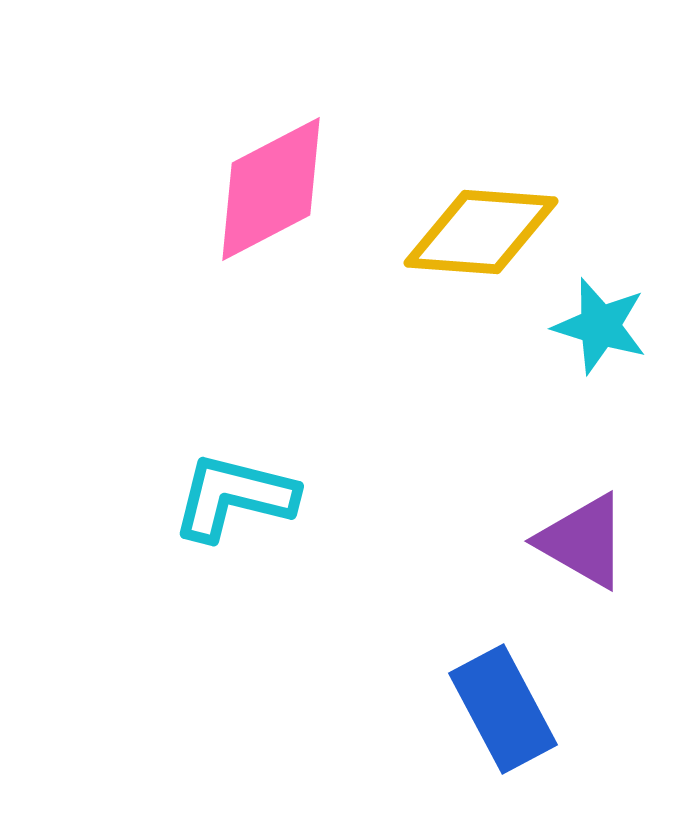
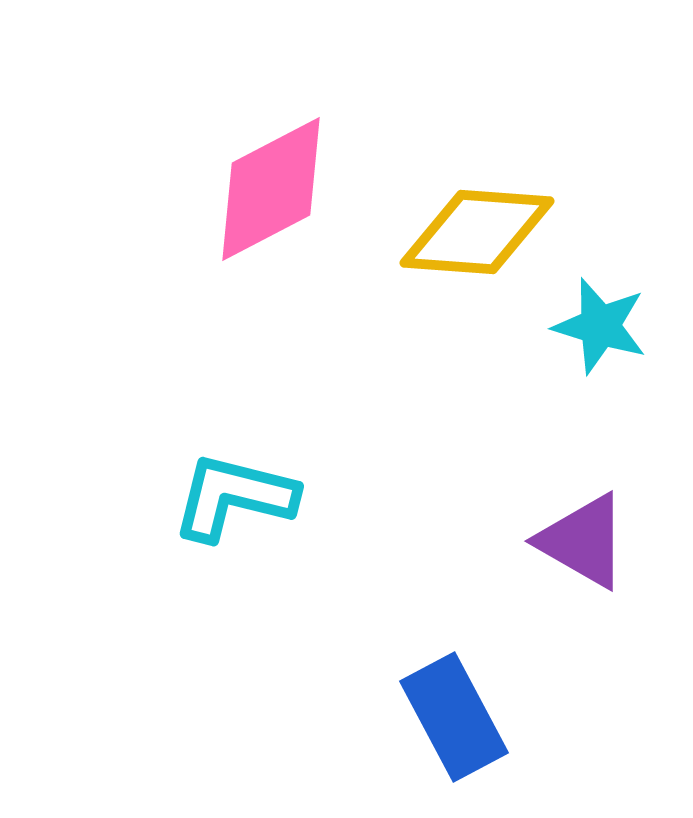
yellow diamond: moved 4 px left
blue rectangle: moved 49 px left, 8 px down
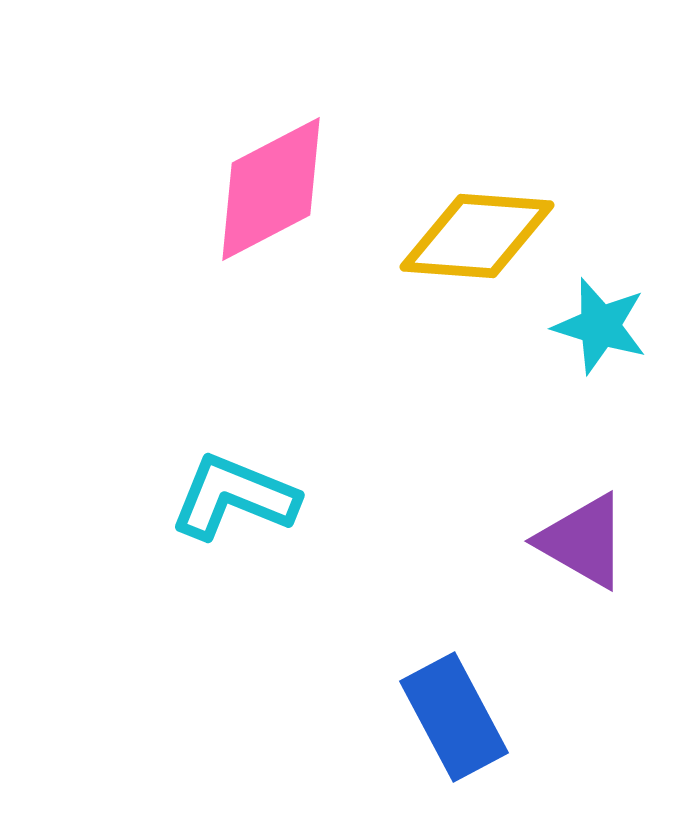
yellow diamond: moved 4 px down
cyan L-shape: rotated 8 degrees clockwise
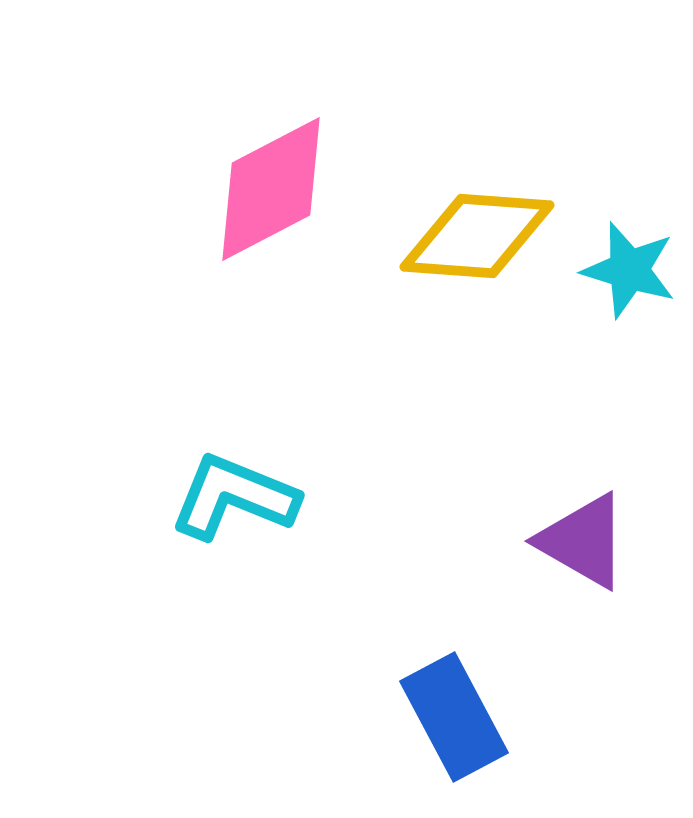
cyan star: moved 29 px right, 56 px up
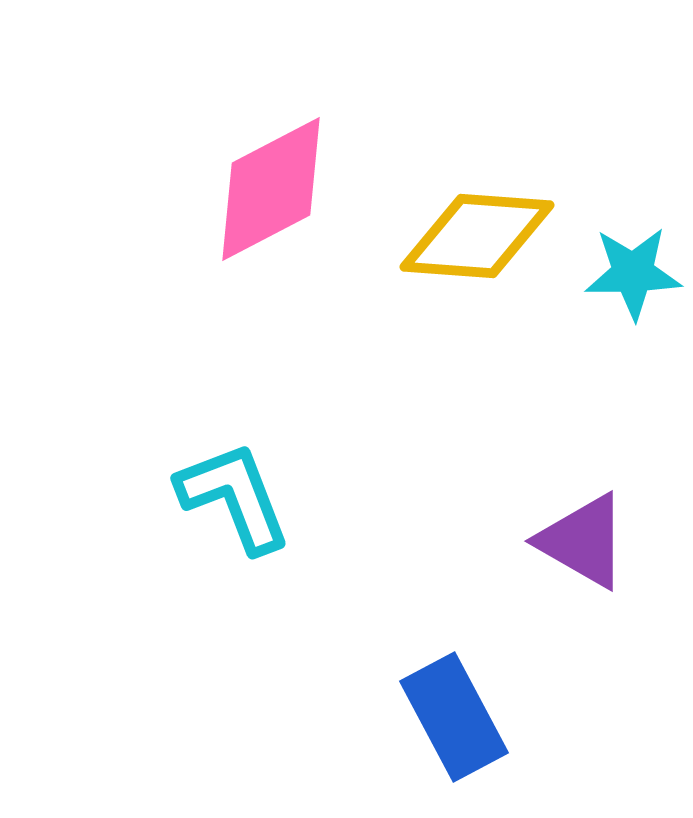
cyan star: moved 4 px right, 3 px down; rotated 18 degrees counterclockwise
cyan L-shape: rotated 47 degrees clockwise
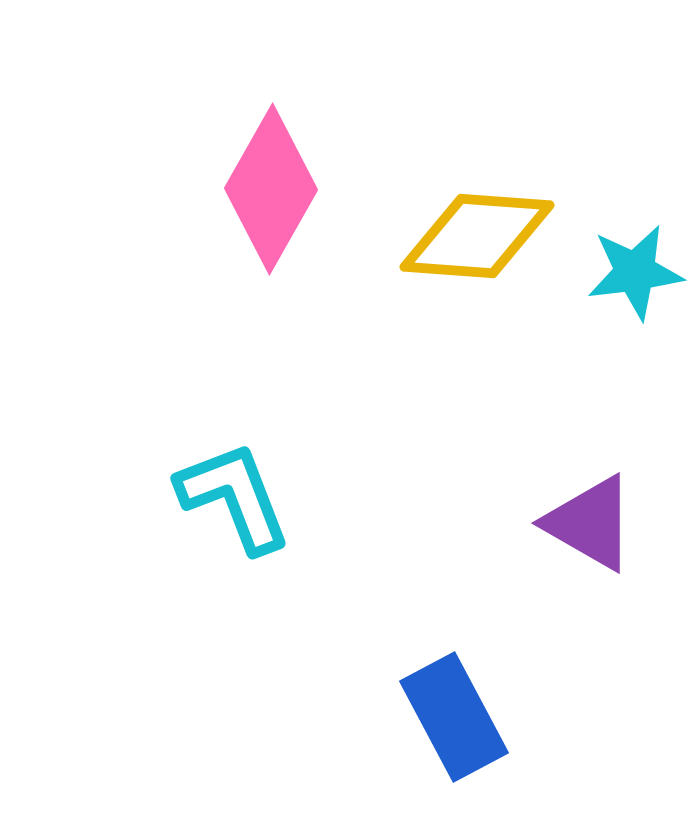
pink diamond: rotated 33 degrees counterclockwise
cyan star: moved 2 px right, 1 px up; rotated 6 degrees counterclockwise
purple triangle: moved 7 px right, 18 px up
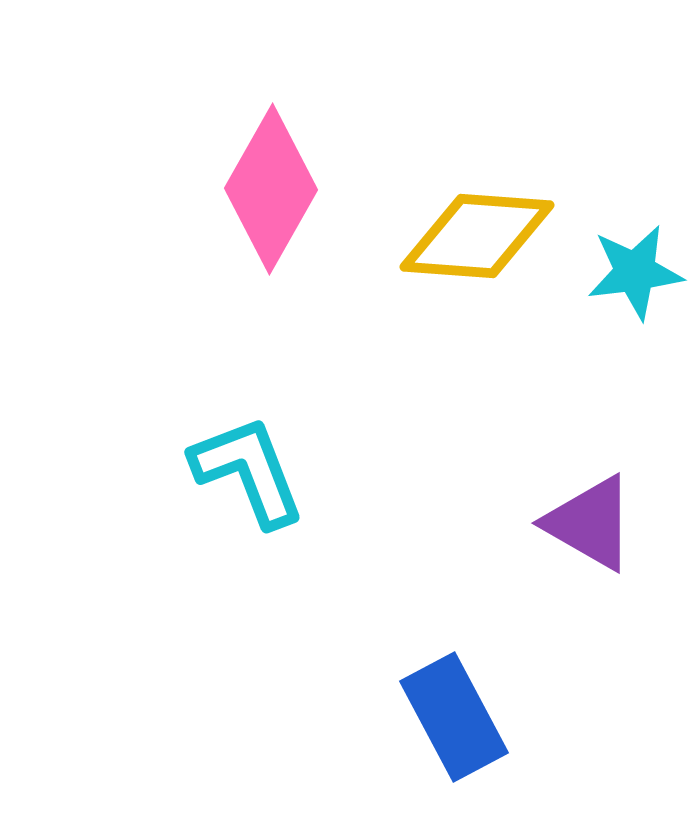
cyan L-shape: moved 14 px right, 26 px up
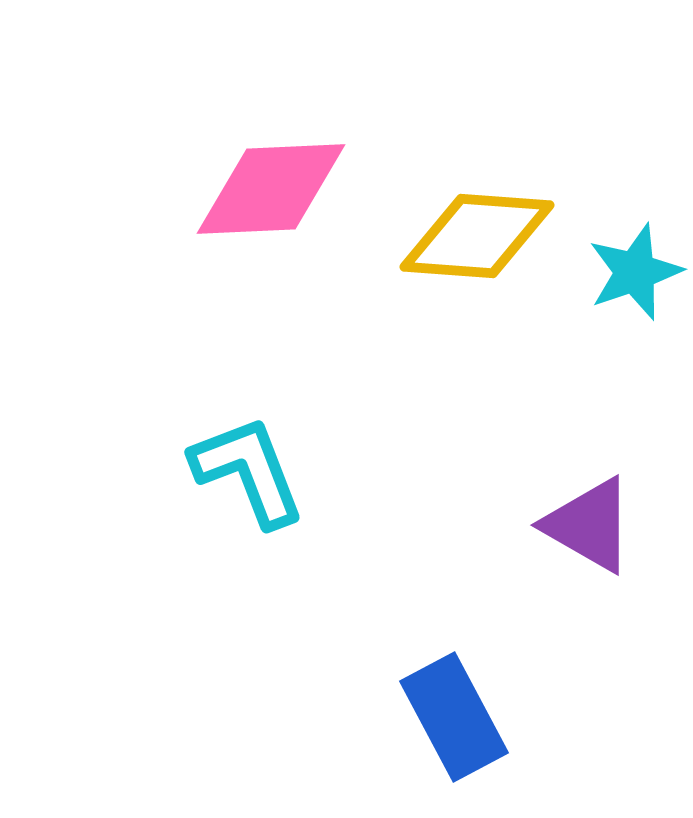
pink diamond: rotated 58 degrees clockwise
cyan star: rotated 12 degrees counterclockwise
purple triangle: moved 1 px left, 2 px down
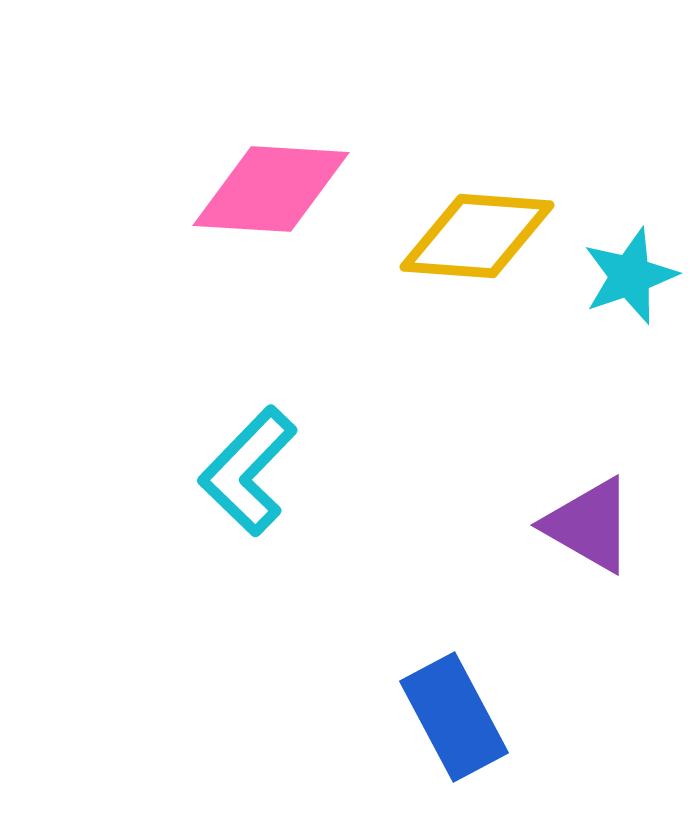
pink diamond: rotated 6 degrees clockwise
cyan star: moved 5 px left, 4 px down
cyan L-shape: rotated 115 degrees counterclockwise
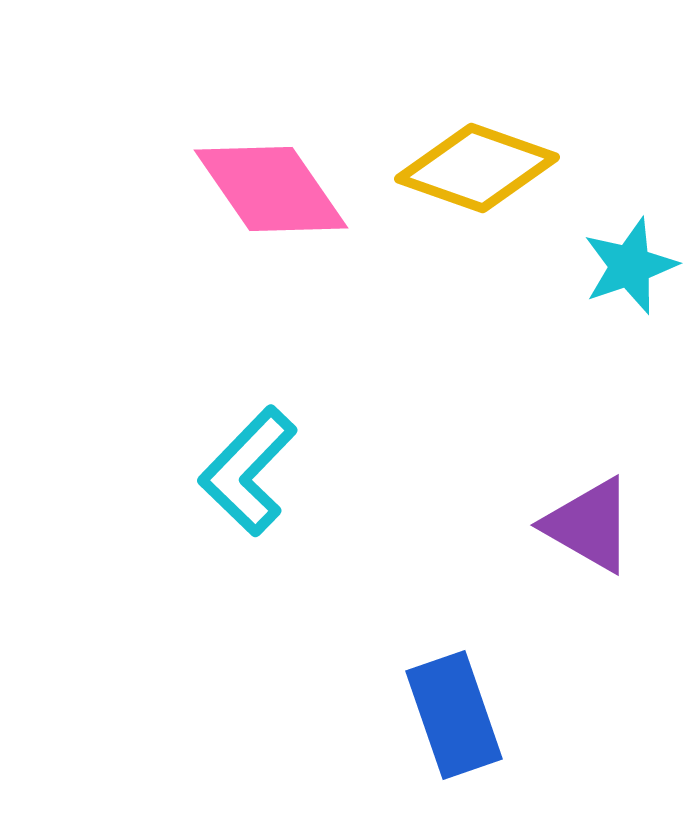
pink diamond: rotated 52 degrees clockwise
yellow diamond: moved 68 px up; rotated 15 degrees clockwise
cyan star: moved 10 px up
blue rectangle: moved 2 px up; rotated 9 degrees clockwise
